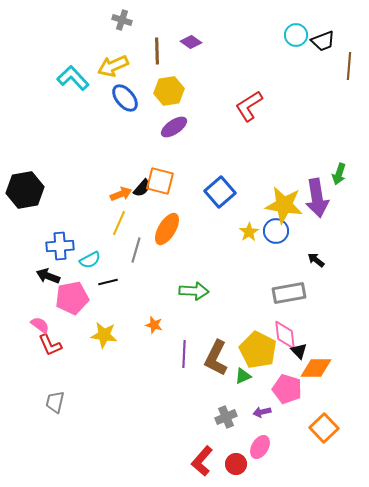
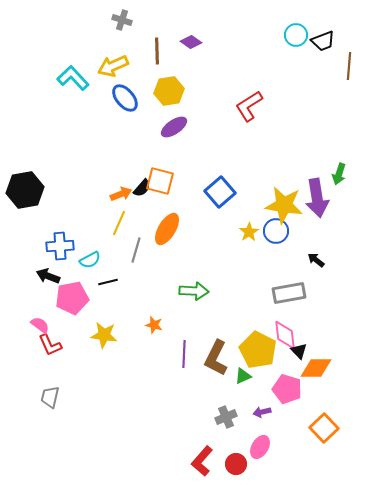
gray trapezoid at (55, 402): moved 5 px left, 5 px up
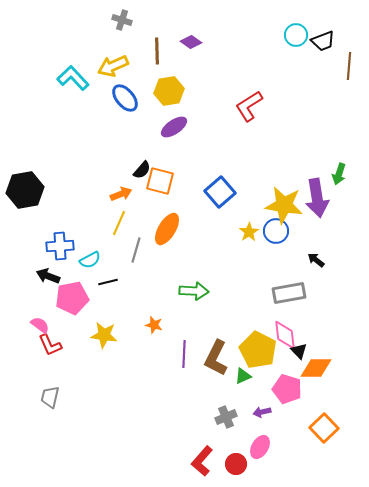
black semicircle at (142, 188): moved 18 px up
